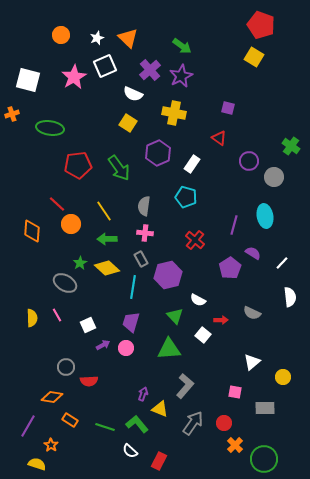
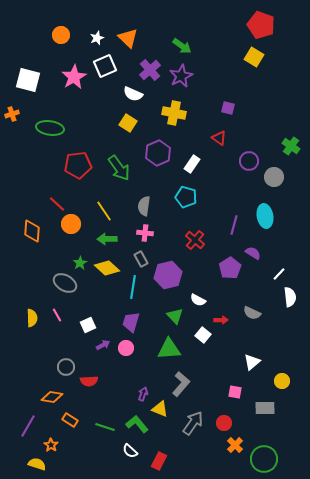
white line at (282, 263): moved 3 px left, 11 px down
yellow circle at (283, 377): moved 1 px left, 4 px down
gray L-shape at (185, 386): moved 4 px left, 2 px up
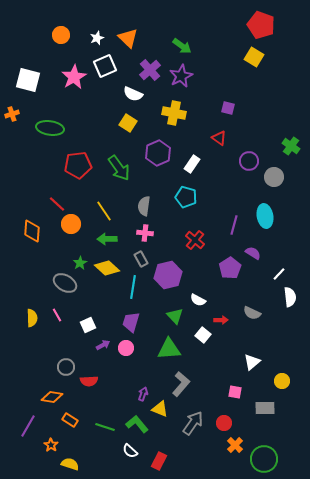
yellow semicircle at (37, 464): moved 33 px right
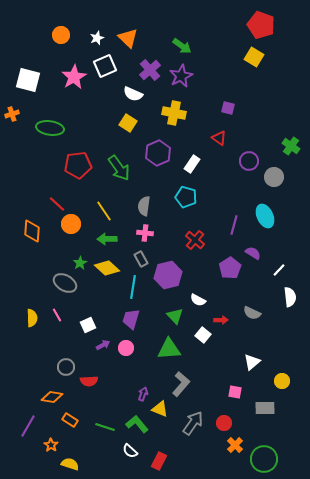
cyan ellipse at (265, 216): rotated 15 degrees counterclockwise
white line at (279, 274): moved 4 px up
purple trapezoid at (131, 322): moved 3 px up
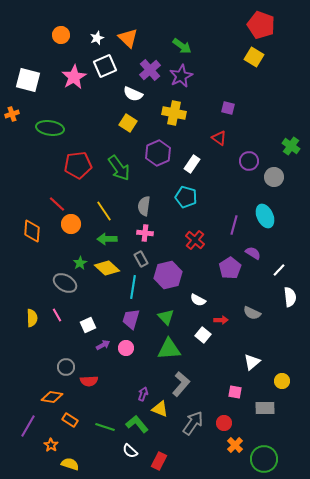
green triangle at (175, 316): moved 9 px left, 1 px down
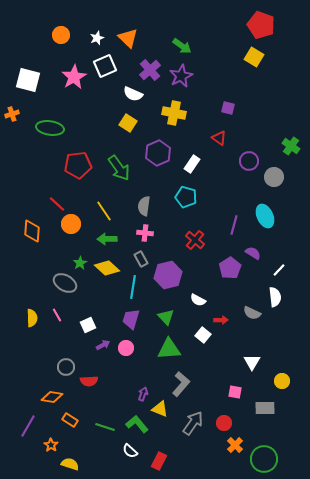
white semicircle at (290, 297): moved 15 px left
white triangle at (252, 362): rotated 18 degrees counterclockwise
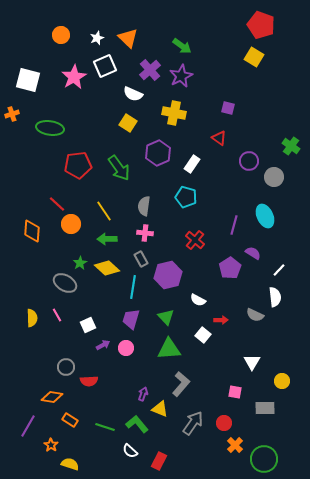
gray semicircle at (252, 313): moved 3 px right, 2 px down
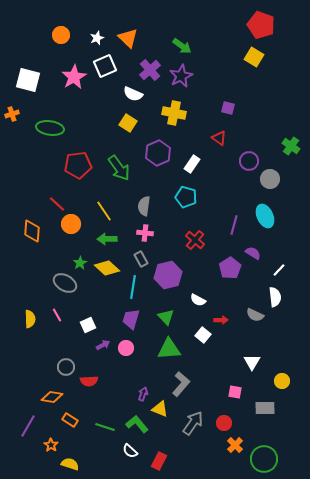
gray circle at (274, 177): moved 4 px left, 2 px down
yellow semicircle at (32, 318): moved 2 px left, 1 px down
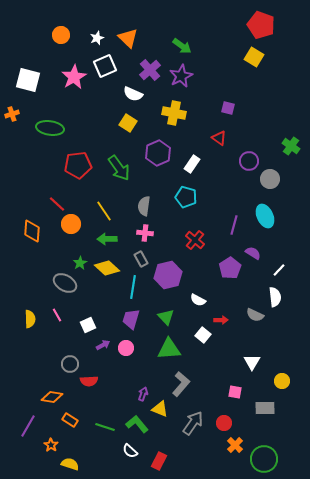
gray circle at (66, 367): moved 4 px right, 3 px up
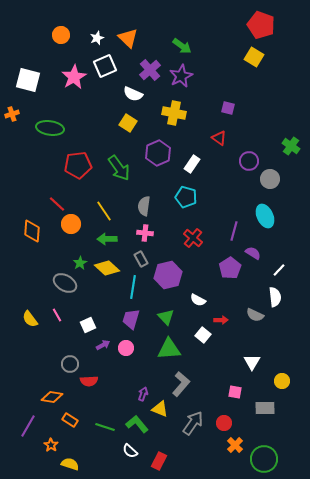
purple line at (234, 225): moved 6 px down
red cross at (195, 240): moved 2 px left, 2 px up
yellow semicircle at (30, 319): rotated 144 degrees clockwise
